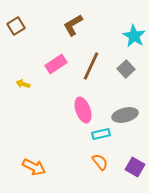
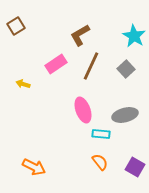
brown L-shape: moved 7 px right, 10 px down
cyan rectangle: rotated 18 degrees clockwise
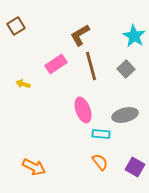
brown line: rotated 40 degrees counterclockwise
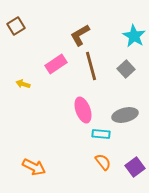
orange semicircle: moved 3 px right
purple square: rotated 24 degrees clockwise
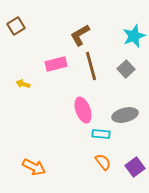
cyan star: rotated 20 degrees clockwise
pink rectangle: rotated 20 degrees clockwise
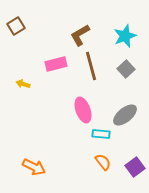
cyan star: moved 9 px left
gray ellipse: rotated 25 degrees counterclockwise
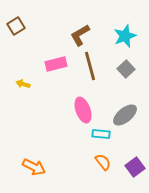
brown line: moved 1 px left
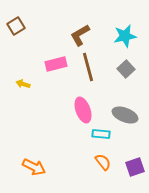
cyan star: rotated 10 degrees clockwise
brown line: moved 2 px left, 1 px down
gray ellipse: rotated 60 degrees clockwise
purple square: rotated 18 degrees clockwise
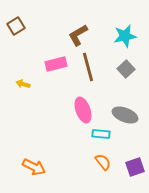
brown L-shape: moved 2 px left
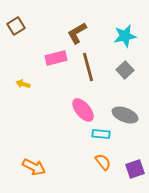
brown L-shape: moved 1 px left, 2 px up
pink rectangle: moved 6 px up
gray square: moved 1 px left, 1 px down
pink ellipse: rotated 20 degrees counterclockwise
purple square: moved 2 px down
